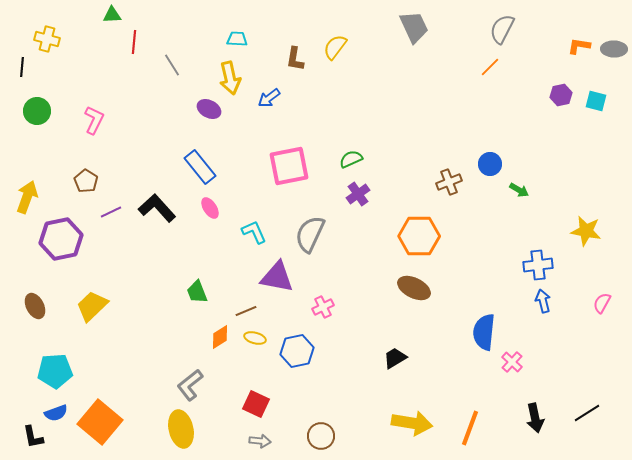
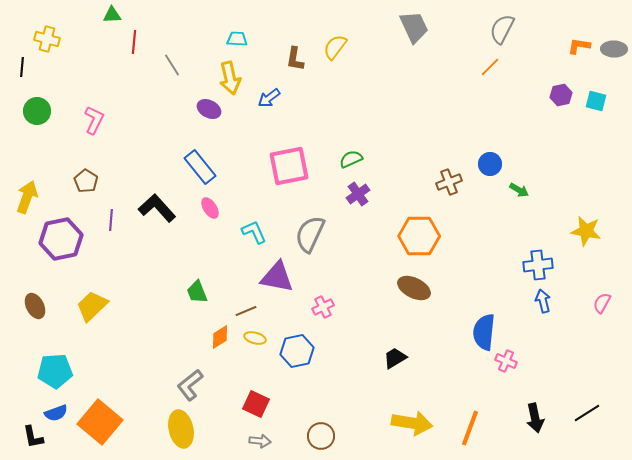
purple line at (111, 212): moved 8 px down; rotated 60 degrees counterclockwise
pink cross at (512, 362): moved 6 px left, 1 px up; rotated 20 degrees counterclockwise
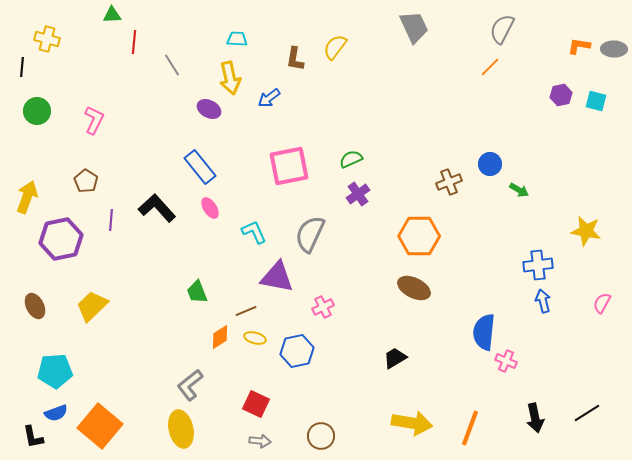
orange square at (100, 422): moved 4 px down
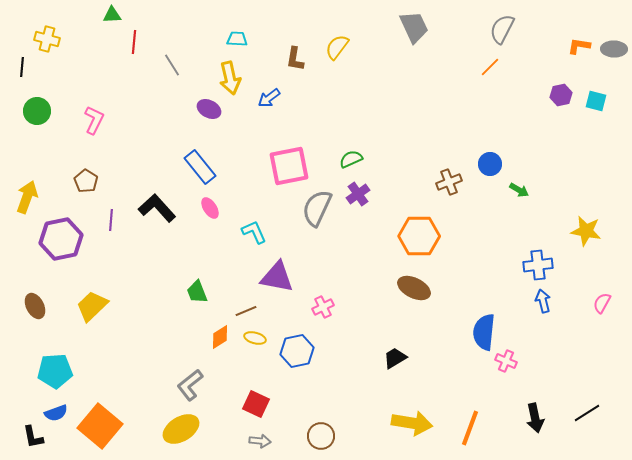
yellow semicircle at (335, 47): moved 2 px right
gray semicircle at (310, 234): moved 7 px right, 26 px up
yellow ellipse at (181, 429): rotated 72 degrees clockwise
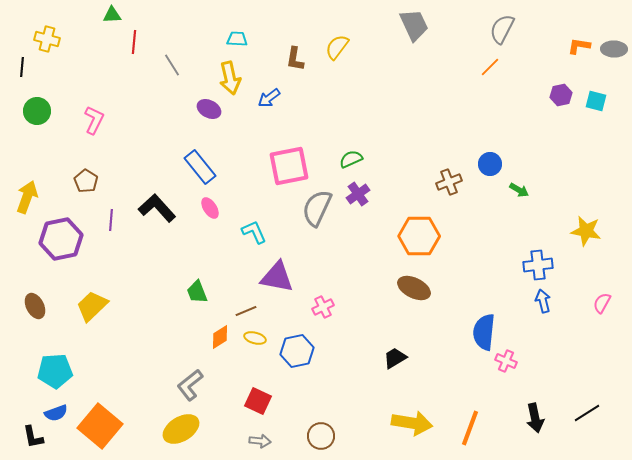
gray trapezoid at (414, 27): moved 2 px up
red square at (256, 404): moved 2 px right, 3 px up
